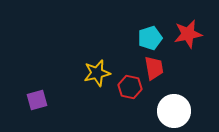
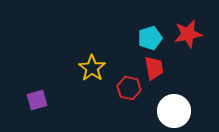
yellow star: moved 5 px left, 5 px up; rotated 24 degrees counterclockwise
red hexagon: moved 1 px left, 1 px down
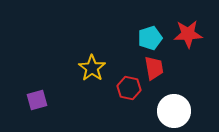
red star: rotated 8 degrees clockwise
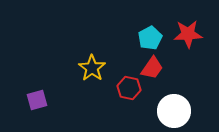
cyan pentagon: rotated 10 degrees counterclockwise
red trapezoid: moved 2 px left; rotated 45 degrees clockwise
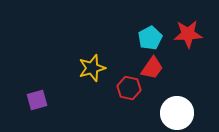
yellow star: rotated 20 degrees clockwise
white circle: moved 3 px right, 2 px down
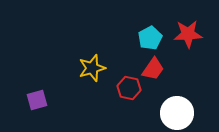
red trapezoid: moved 1 px right, 1 px down
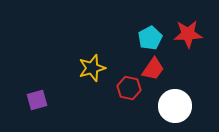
white circle: moved 2 px left, 7 px up
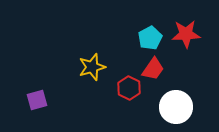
red star: moved 2 px left
yellow star: moved 1 px up
red hexagon: rotated 15 degrees clockwise
white circle: moved 1 px right, 1 px down
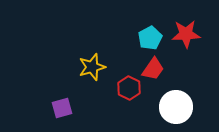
purple square: moved 25 px right, 8 px down
